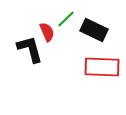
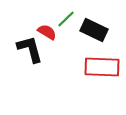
red semicircle: rotated 36 degrees counterclockwise
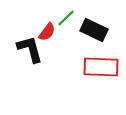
green line: moved 1 px up
red semicircle: rotated 96 degrees clockwise
red rectangle: moved 1 px left
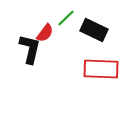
red semicircle: moved 2 px left, 1 px down
black L-shape: rotated 28 degrees clockwise
red rectangle: moved 2 px down
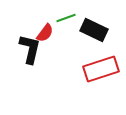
green line: rotated 24 degrees clockwise
red rectangle: rotated 20 degrees counterclockwise
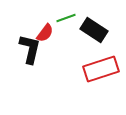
black rectangle: rotated 8 degrees clockwise
